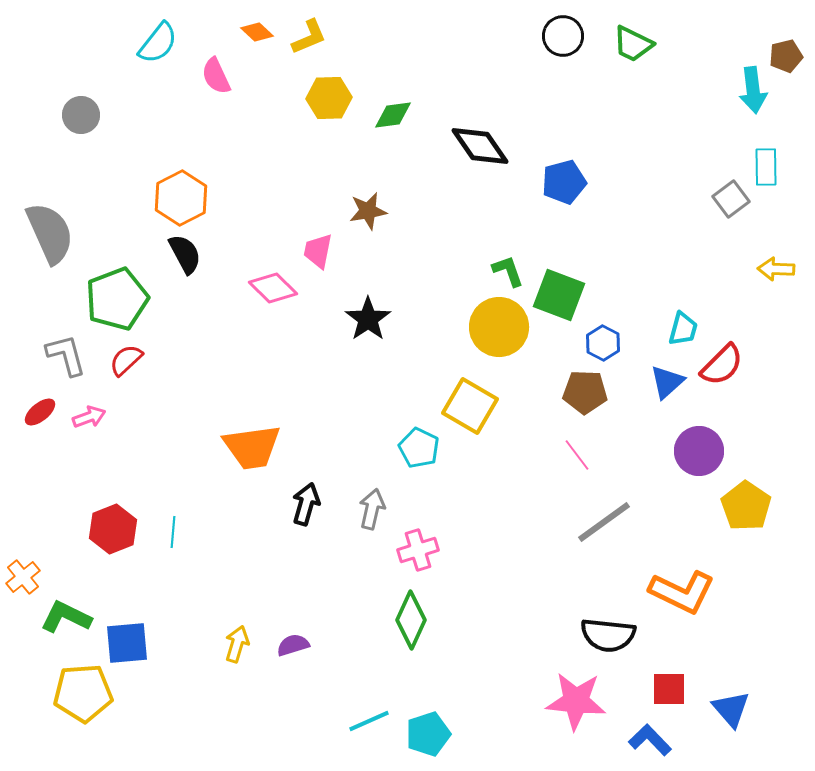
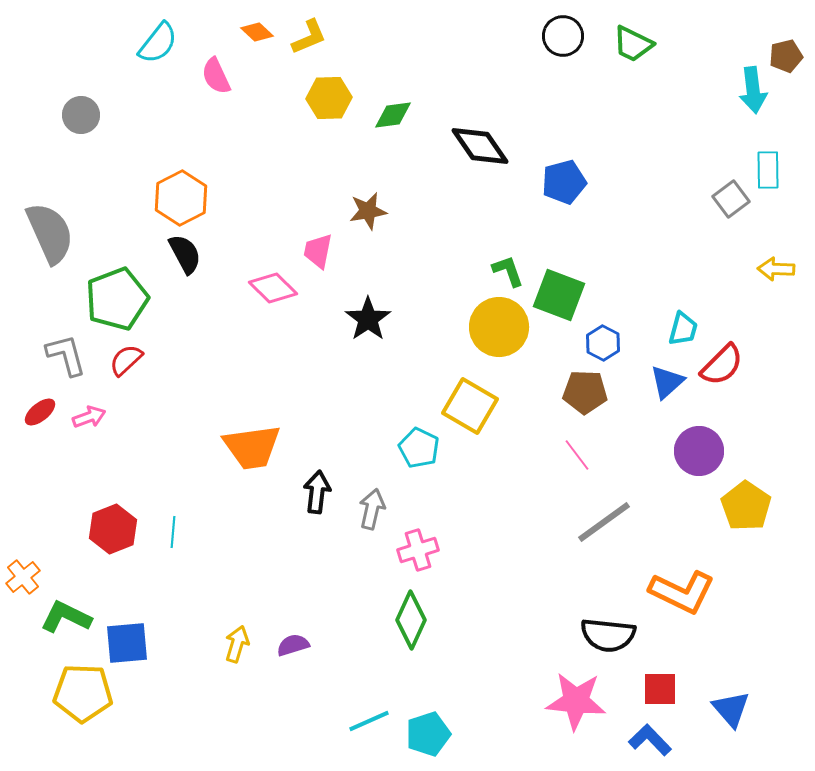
cyan rectangle at (766, 167): moved 2 px right, 3 px down
black arrow at (306, 504): moved 11 px right, 12 px up; rotated 9 degrees counterclockwise
red square at (669, 689): moved 9 px left
yellow pentagon at (83, 693): rotated 6 degrees clockwise
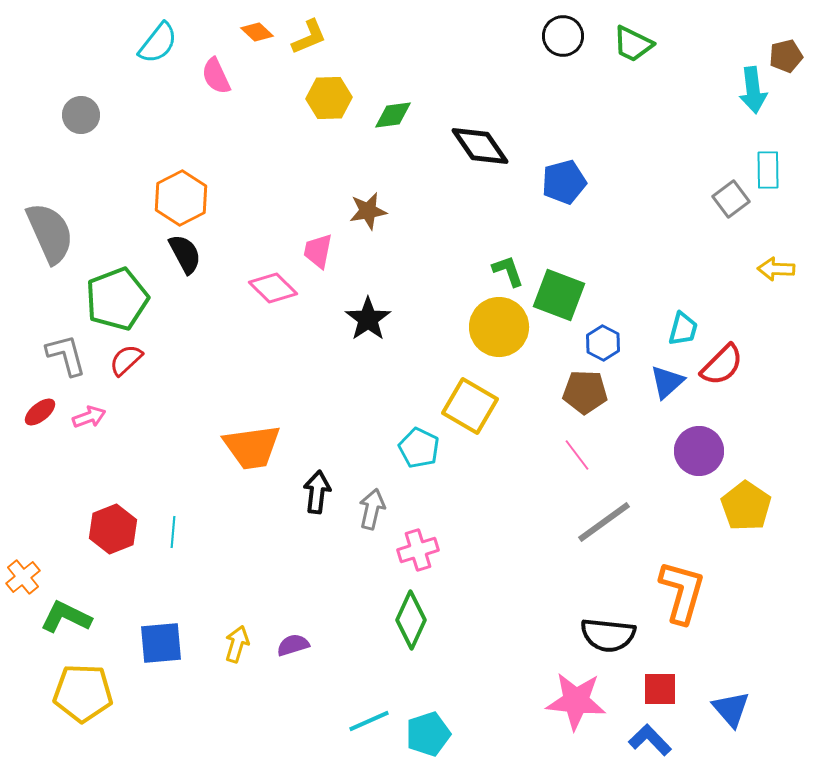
orange L-shape at (682, 592): rotated 100 degrees counterclockwise
blue square at (127, 643): moved 34 px right
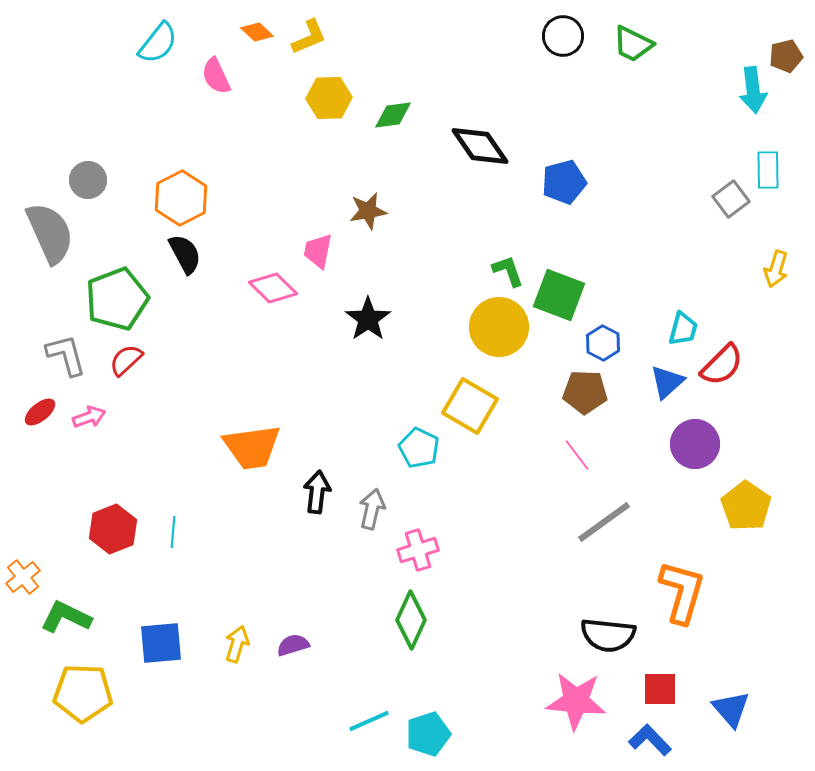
gray circle at (81, 115): moved 7 px right, 65 px down
yellow arrow at (776, 269): rotated 75 degrees counterclockwise
purple circle at (699, 451): moved 4 px left, 7 px up
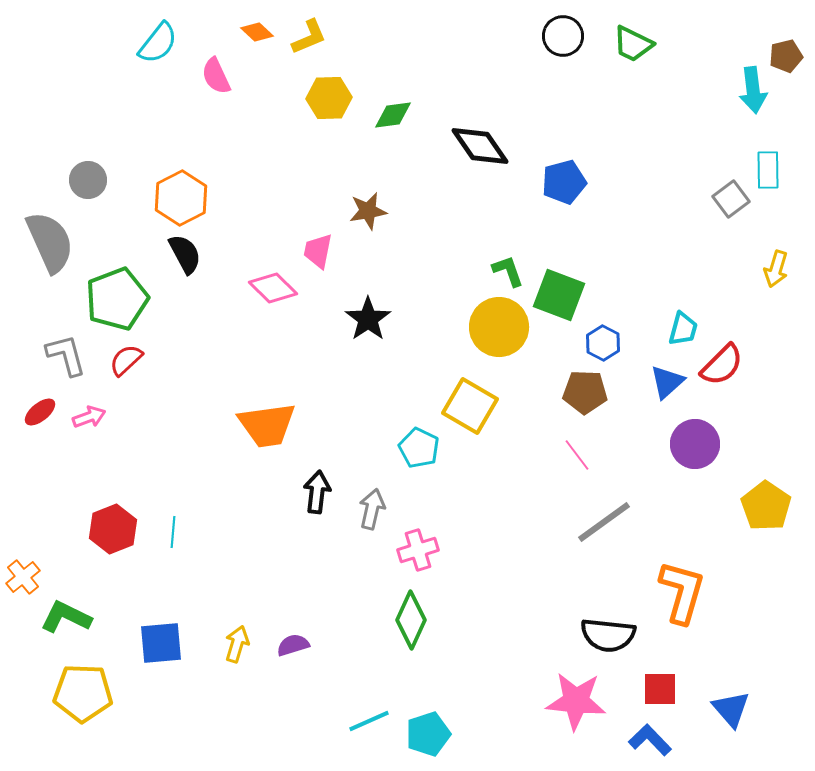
gray semicircle at (50, 233): moved 9 px down
orange trapezoid at (252, 447): moved 15 px right, 22 px up
yellow pentagon at (746, 506): moved 20 px right
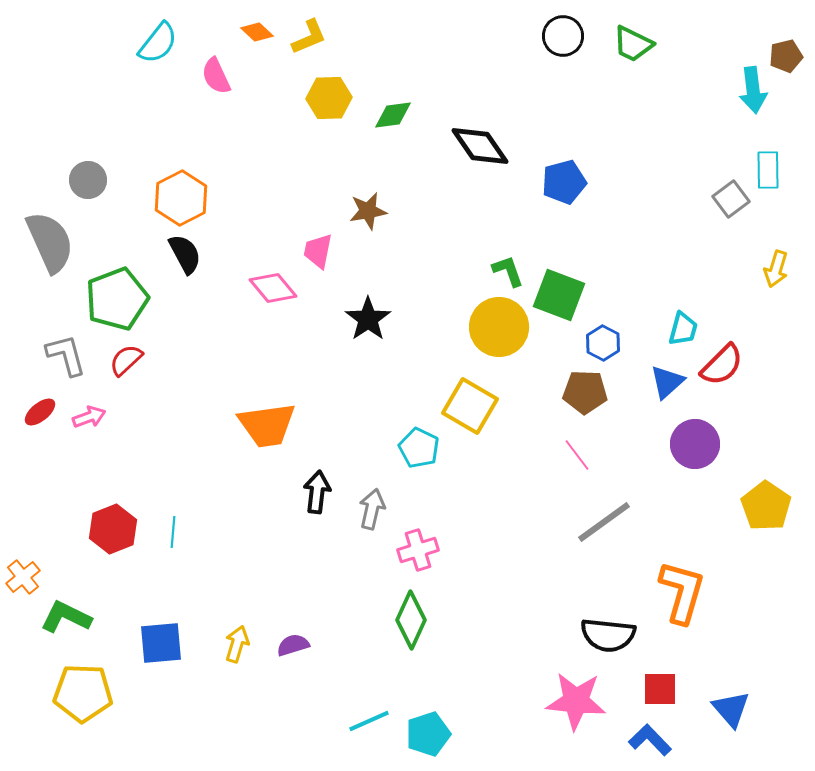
pink diamond at (273, 288): rotated 6 degrees clockwise
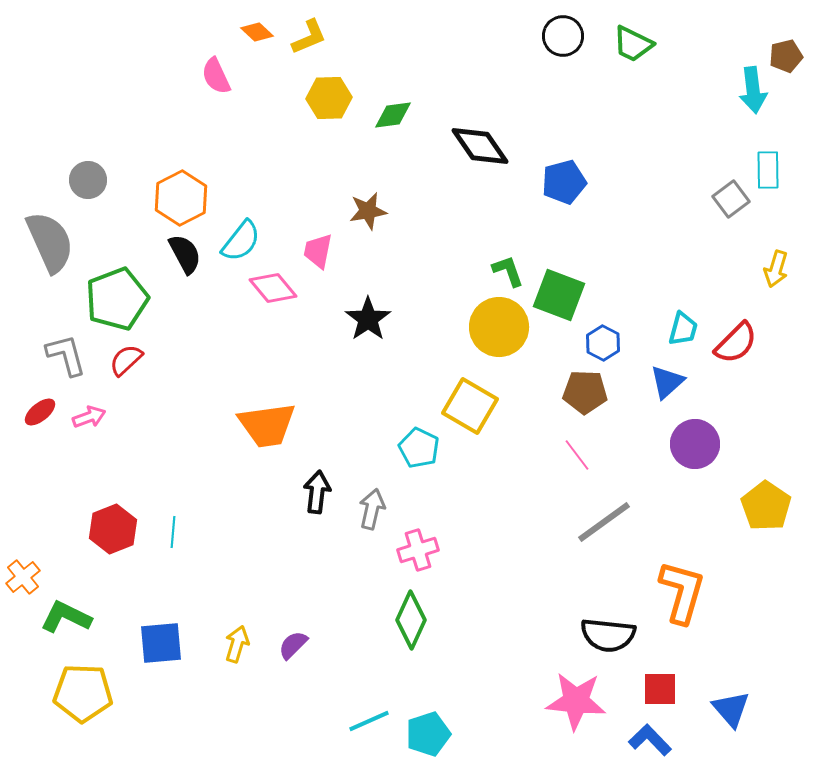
cyan semicircle at (158, 43): moved 83 px right, 198 px down
red semicircle at (722, 365): moved 14 px right, 22 px up
purple semicircle at (293, 645): rotated 28 degrees counterclockwise
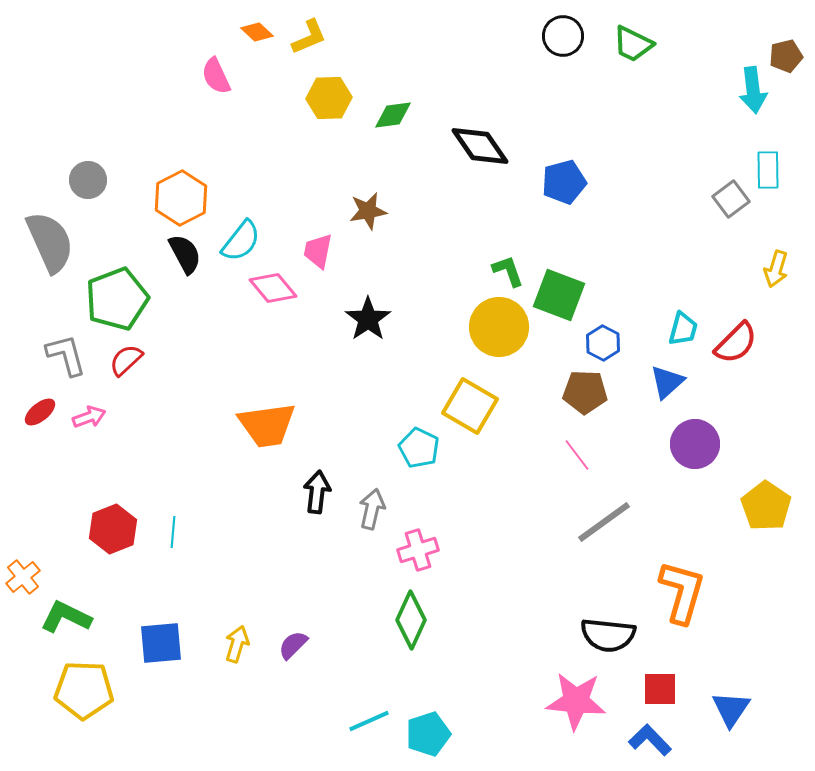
yellow pentagon at (83, 693): moved 1 px right, 3 px up
blue triangle at (731, 709): rotated 15 degrees clockwise
